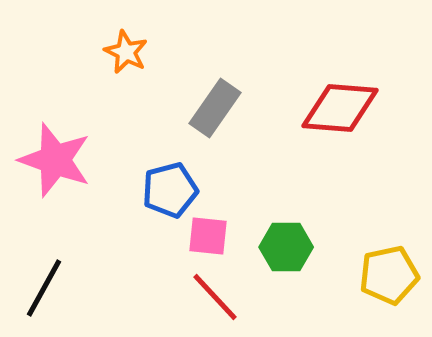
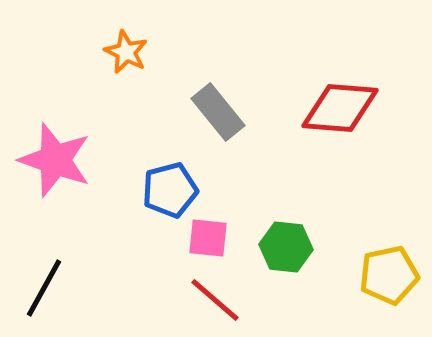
gray rectangle: moved 3 px right, 4 px down; rotated 74 degrees counterclockwise
pink square: moved 2 px down
green hexagon: rotated 6 degrees clockwise
red line: moved 3 px down; rotated 6 degrees counterclockwise
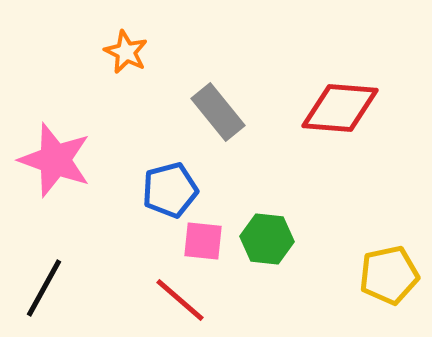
pink square: moved 5 px left, 3 px down
green hexagon: moved 19 px left, 8 px up
red line: moved 35 px left
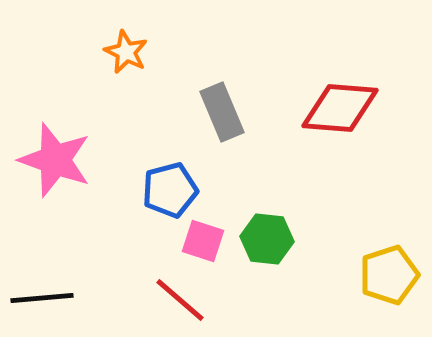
gray rectangle: moved 4 px right; rotated 16 degrees clockwise
pink square: rotated 12 degrees clockwise
yellow pentagon: rotated 6 degrees counterclockwise
black line: moved 2 px left, 10 px down; rotated 56 degrees clockwise
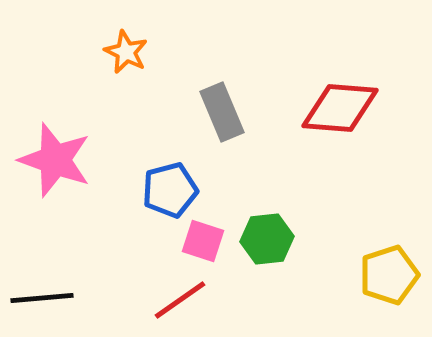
green hexagon: rotated 12 degrees counterclockwise
red line: rotated 76 degrees counterclockwise
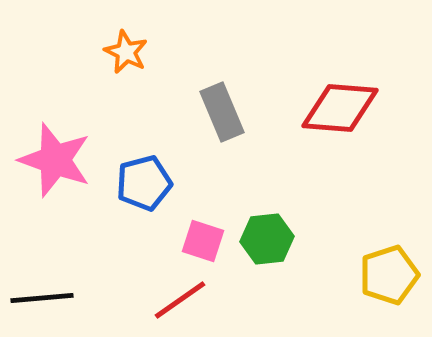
blue pentagon: moved 26 px left, 7 px up
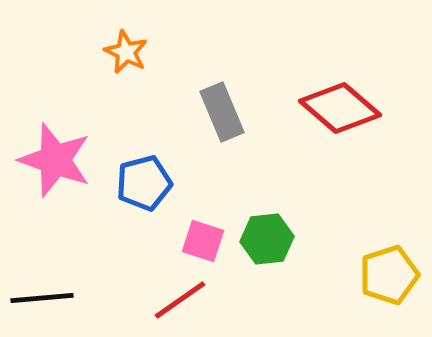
red diamond: rotated 36 degrees clockwise
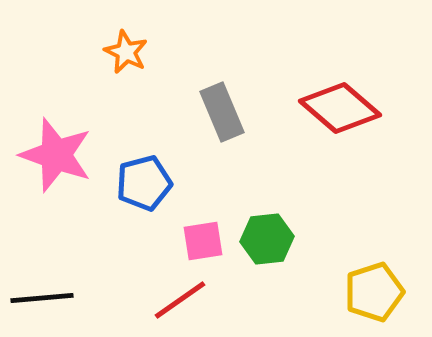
pink star: moved 1 px right, 5 px up
pink square: rotated 27 degrees counterclockwise
yellow pentagon: moved 15 px left, 17 px down
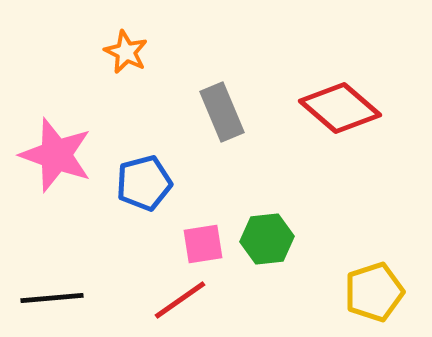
pink square: moved 3 px down
black line: moved 10 px right
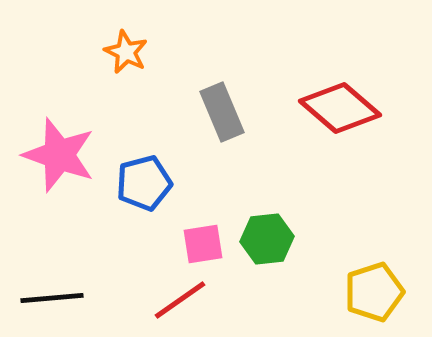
pink star: moved 3 px right
